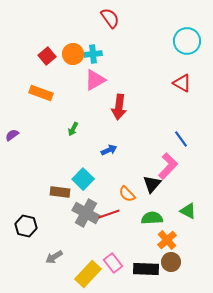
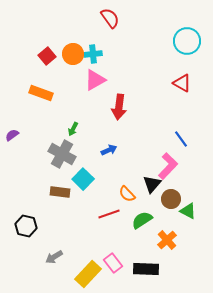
gray cross: moved 24 px left, 59 px up
green semicircle: moved 10 px left, 2 px down; rotated 30 degrees counterclockwise
brown circle: moved 63 px up
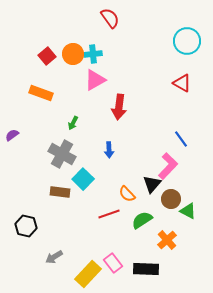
green arrow: moved 6 px up
blue arrow: rotated 112 degrees clockwise
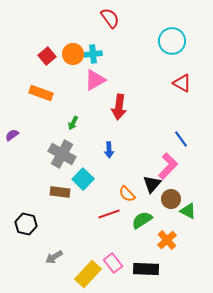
cyan circle: moved 15 px left
black hexagon: moved 2 px up
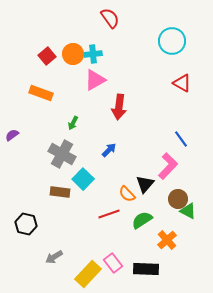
blue arrow: rotated 133 degrees counterclockwise
black triangle: moved 7 px left
brown circle: moved 7 px right
